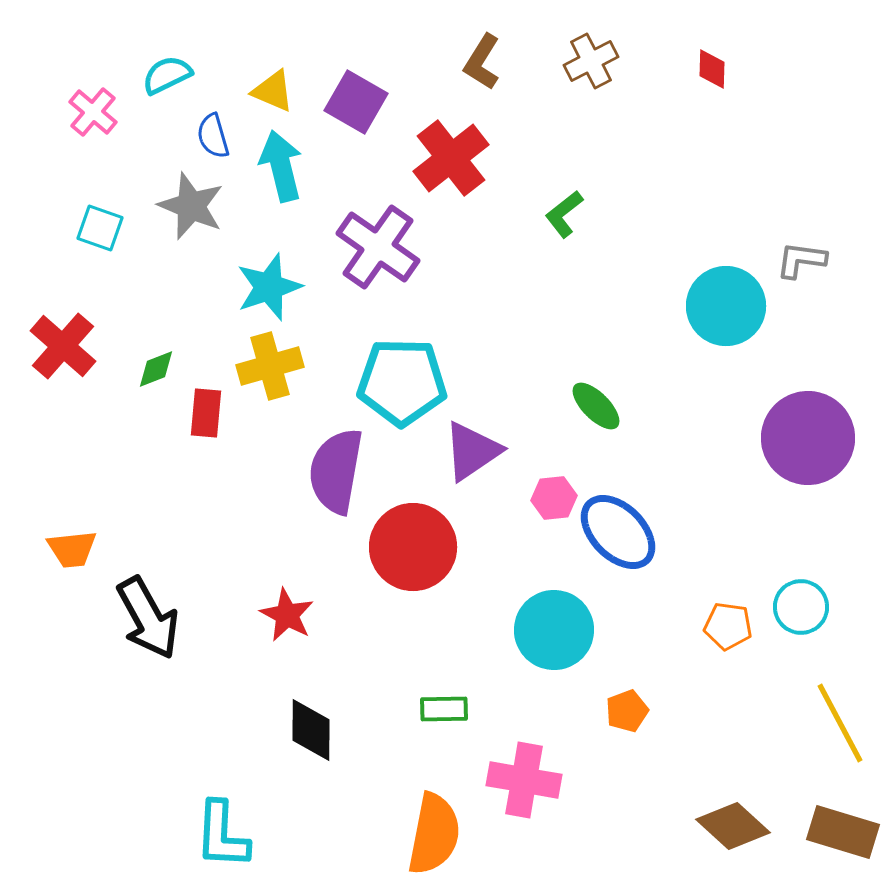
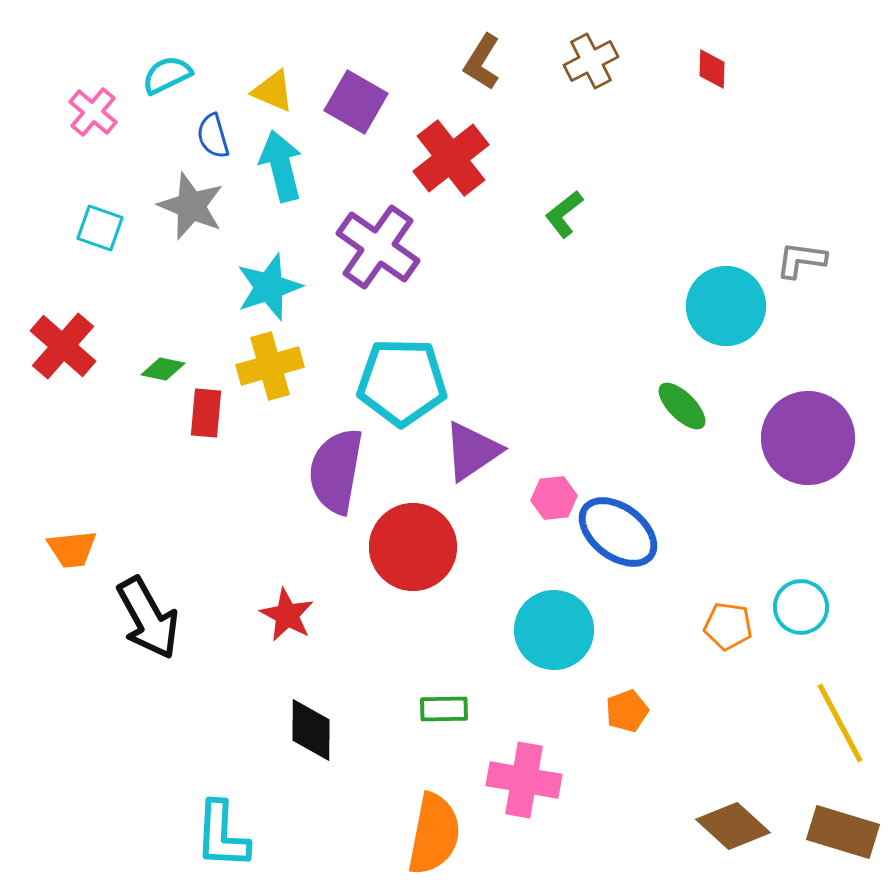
green diamond at (156, 369): moved 7 px right; rotated 33 degrees clockwise
green ellipse at (596, 406): moved 86 px right
blue ellipse at (618, 532): rotated 8 degrees counterclockwise
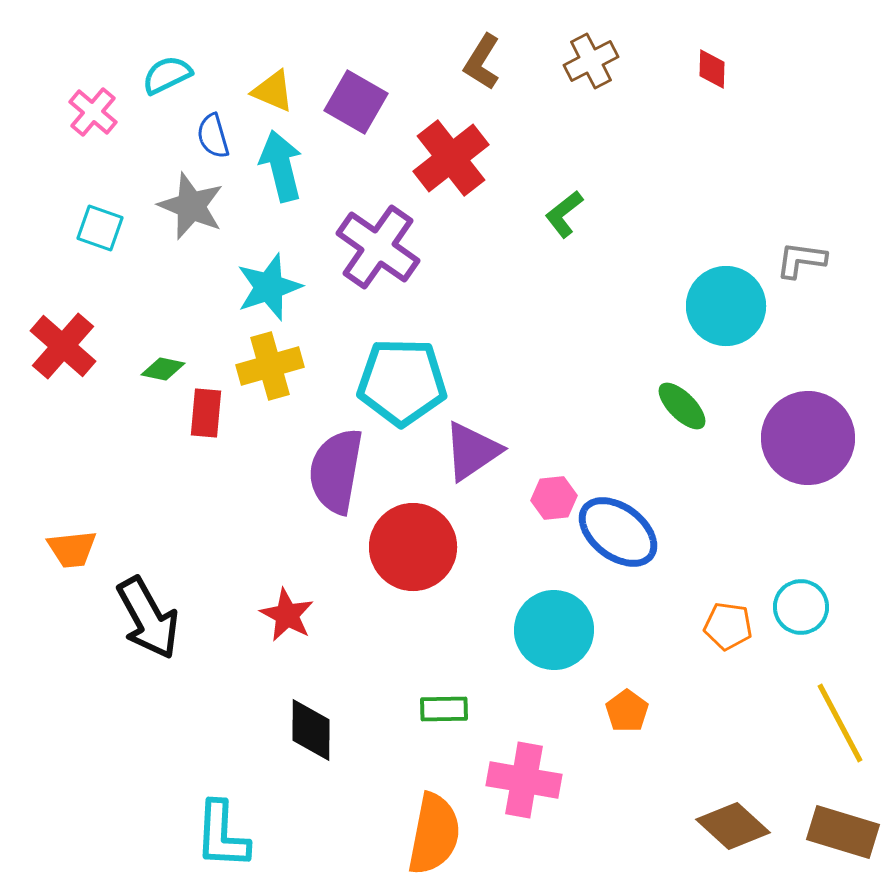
orange pentagon at (627, 711): rotated 15 degrees counterclockwise
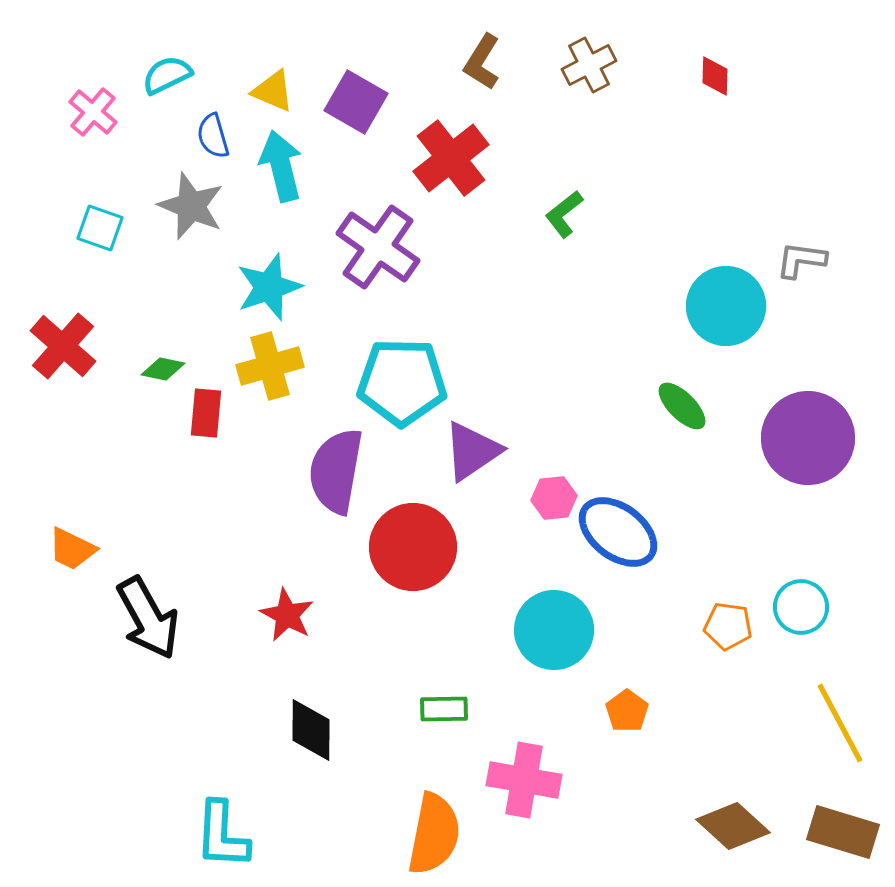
brown cross at (591, 61): moved 2 px left, 4 px down
red diamond at (712, 69): moved 3 px right, 7 px down
orange trapezoid at (72, 549): rotated 32 degrees clockwise
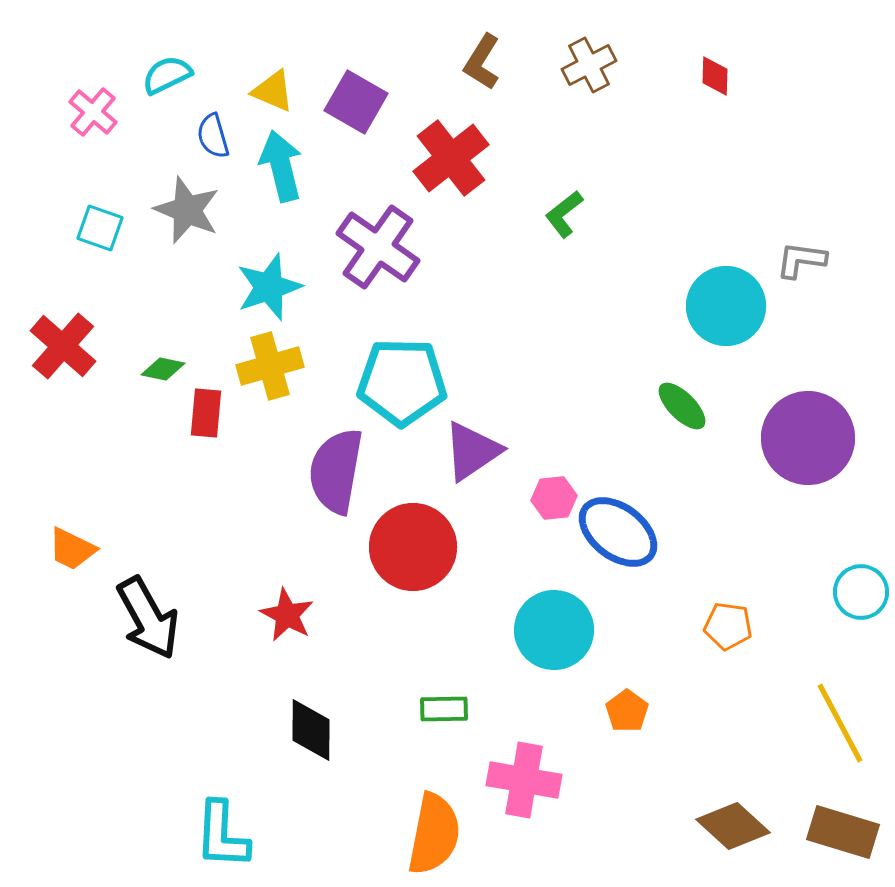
gray star at (191, 206): moved 4 px left, 4 px down
cyan circle at (801, 607): moved 60 px right, 15 px up
